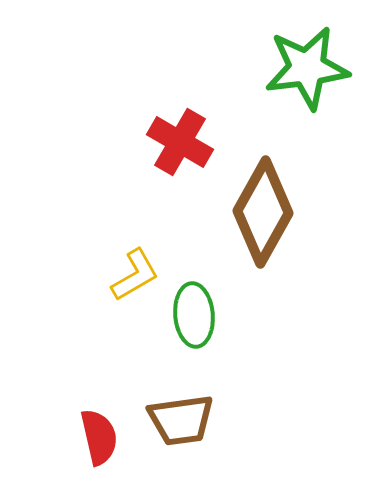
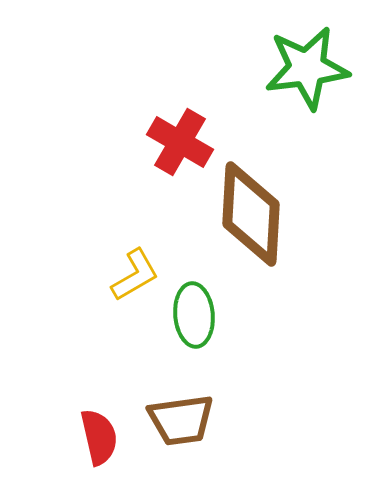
brown diamond: moved 12 px left, 2 px down; rotated 26 degrees counterclockwise
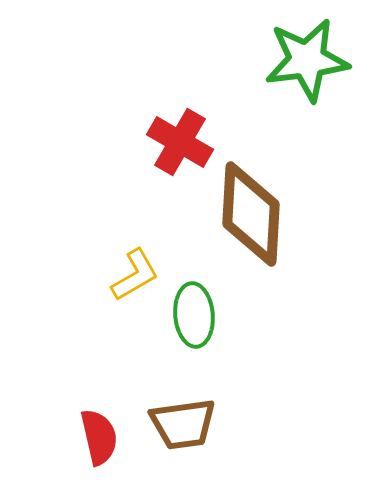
green star: moved 8 px up
brown trapezoid: moved 2 px right, 4 px down
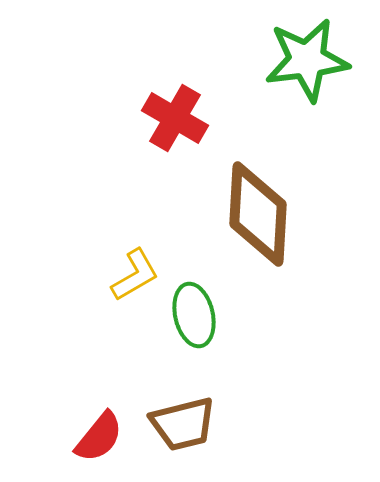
red cross: moved 5 px left, 24 px up
brown diamond: moved 7 px right
green ellipse: rotated 8 degrees counterclockwise
brown trapezoid: rotated 6 degrees counterclockwise
red semicircle: rotated 52 degrees clockwise
